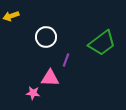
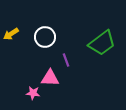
yellow arrow: moved 18 px down; rotated 14 degrees counterclockwise
white circle: moved 1 px left
purple line: rotated 40 degrees counterclockwise
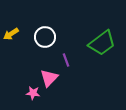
pink triangle: moved 1 px left; rotated 48 degrees counterclockwise
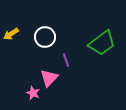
pink star: rotated 16 degrees clockwise
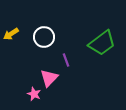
white circle: moved 1 px left
pink star: moved 1 px right, 1 px down
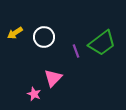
yellow arrow: moved 4 px right, 1 px up
purple line: moved 10 px right, 9 px up
pink triangle: moved 4 px right
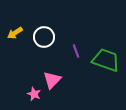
green trapezoid: moved 4 px right, 17 px down; rotated 124 degrees counterclockwise
pink triangle: moved 1 px left, 2 px down
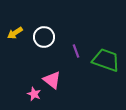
pink triangle: rotated 36 degrees counterclockwise
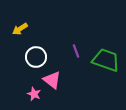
yellow arrow: moved 5 px right, 4 px up
white circle: moved 8 px left, 20 px down
